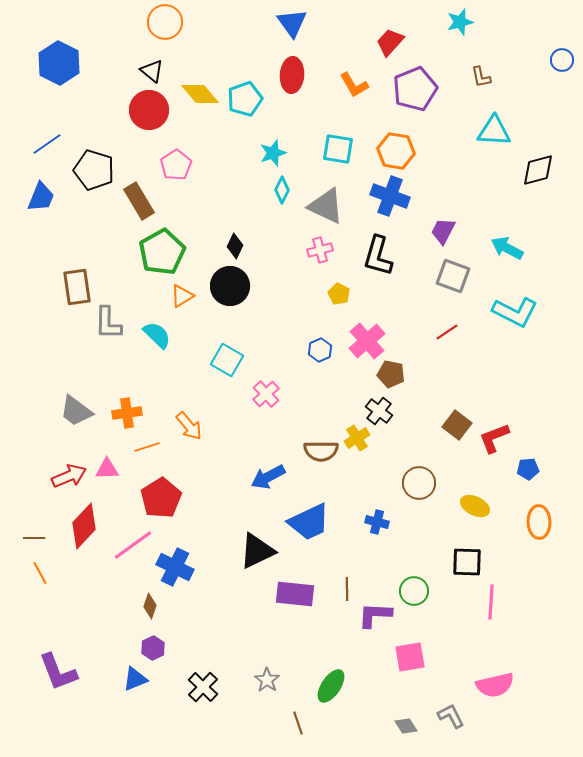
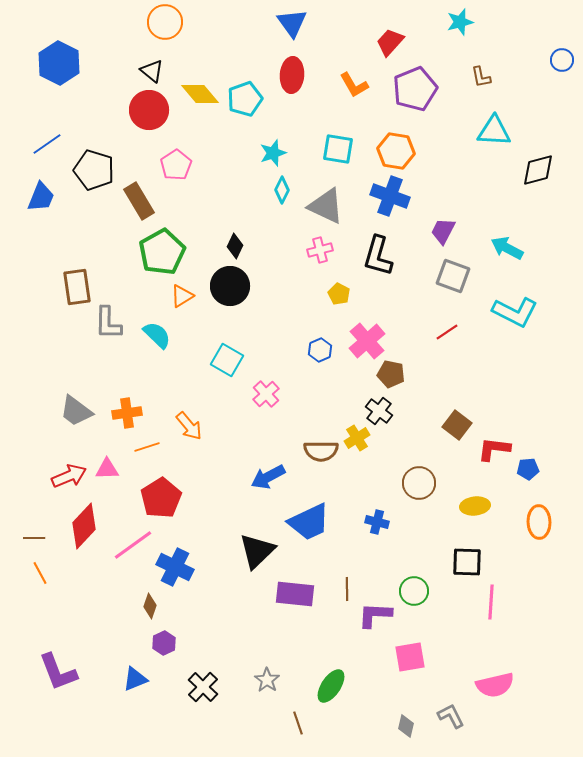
red L-shape at (494, 438): moved 11 px down; rotated 28 degrees clockwise
yellow ellipse at (475, 506): rotated 32 degrees counterclockwise
black triangle at (257, 551): rotated 18 degrees counterclockwise
purple hexagon at (153, 648): moved 11 px right, 5 px up
gray diamond at (406, 726): rotated 45 degrees clockwise
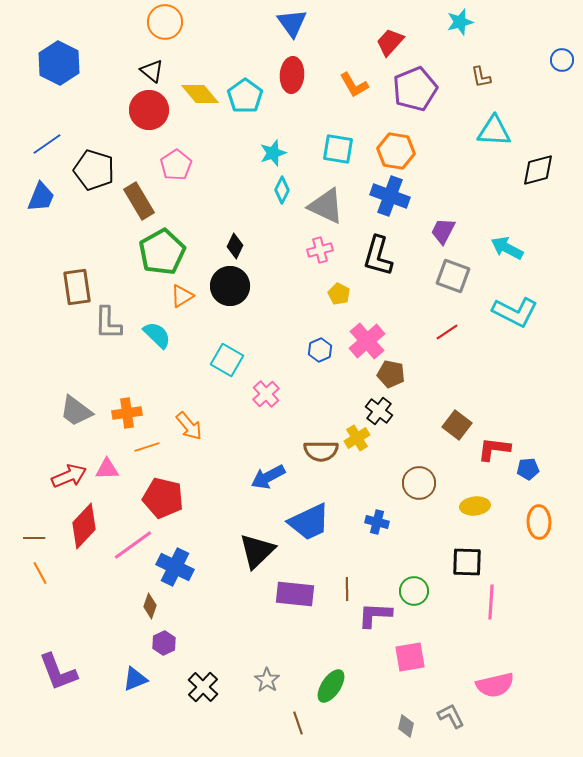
cyan pentagon at (245, 99): moved 3 px up; rotated 16 degrees counterclockwise
red pentagon at (161, 498): moved 2 px right; rotated 27 degrees counterclockwise
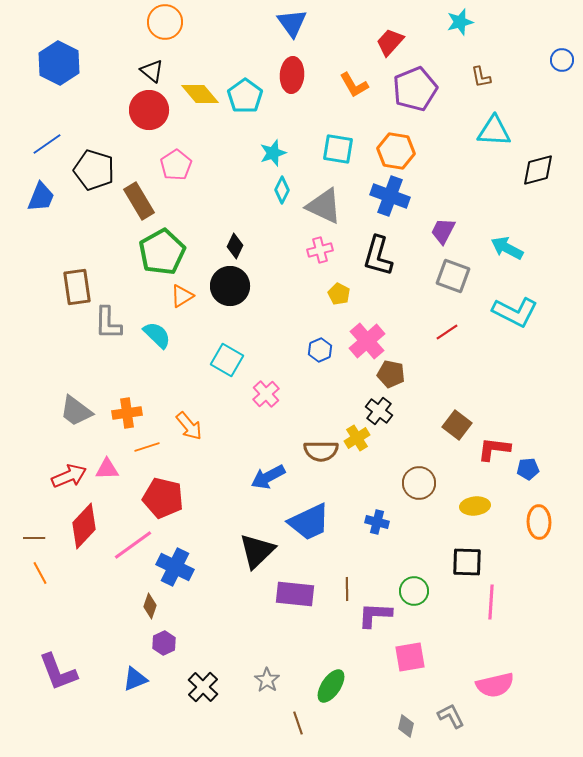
gray triangle at (326, 206): moved 2 px left
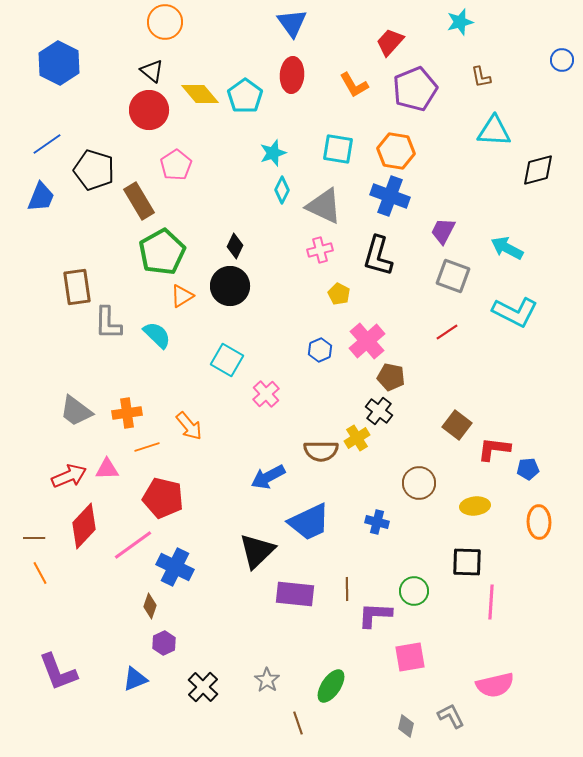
brown pentagon at (391, 374): moved 3 px down
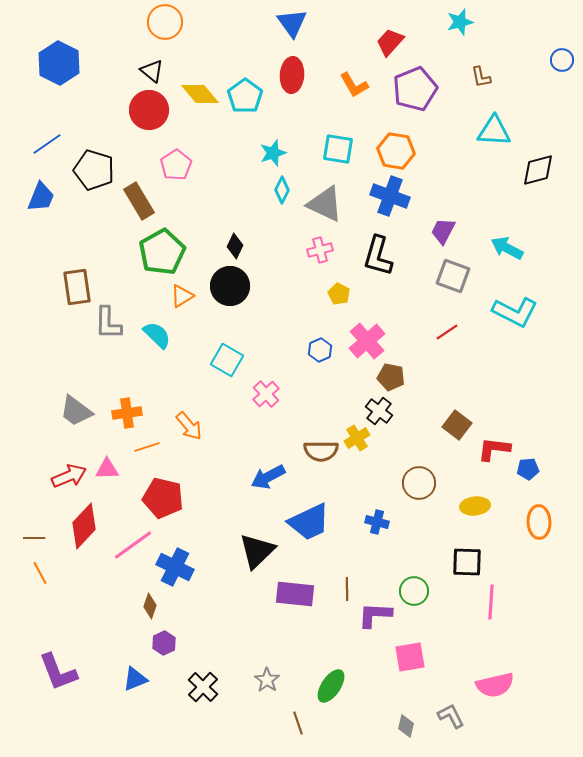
gray triangle at (324, 206): moved 1 px right, 2 px up
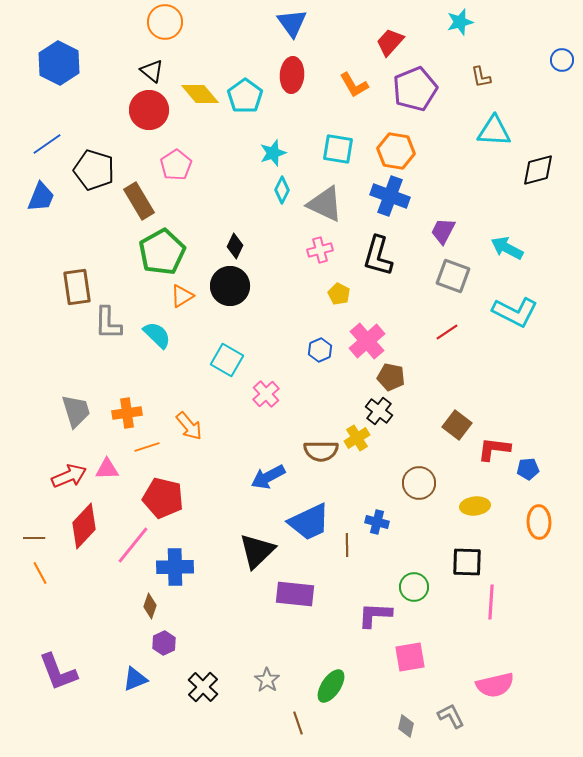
gray trapezoid at (76, 411): rotated 144 degrees counterclockwise
pink line at (133, 545): rotated 15 degrees counterclockwise
blue cross at (175, 567): rotated 27 degrees counterclockwise
brown line at (347, 589): moved 44 px up
green circle at (414, 591): moved 4 px up
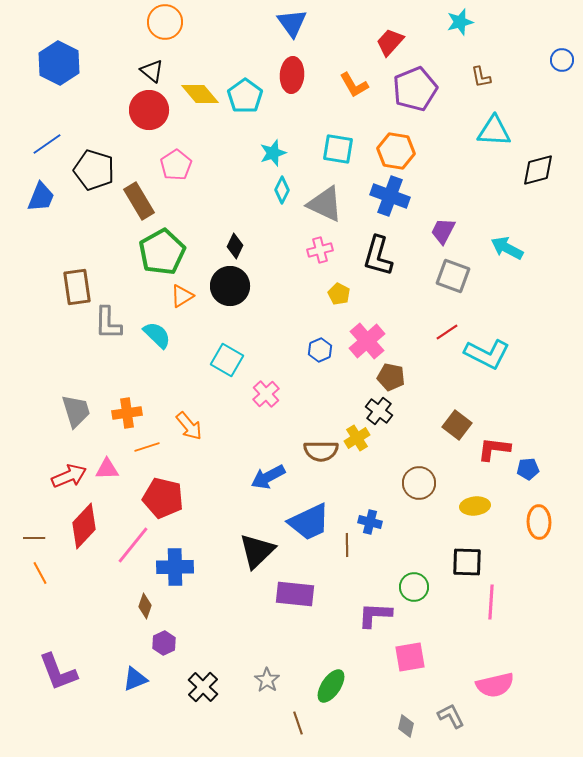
cyan L-shape at (515, 312): moved 28 px left, 42 px down
blue cross at (377, 522): moved 7 px left
brown diamond at (150, 606): moved 5 px left
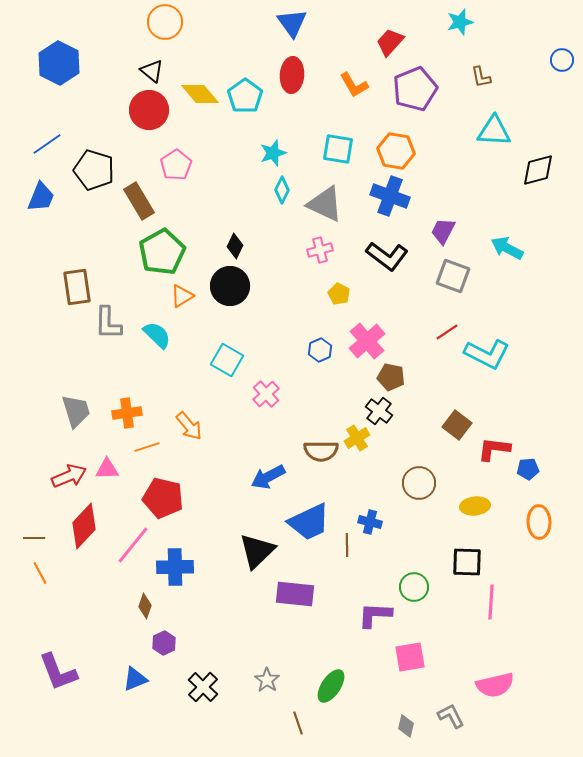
black L-shape at (378, 256): moved 9 px right; rotated 69 degrees counterclockwise
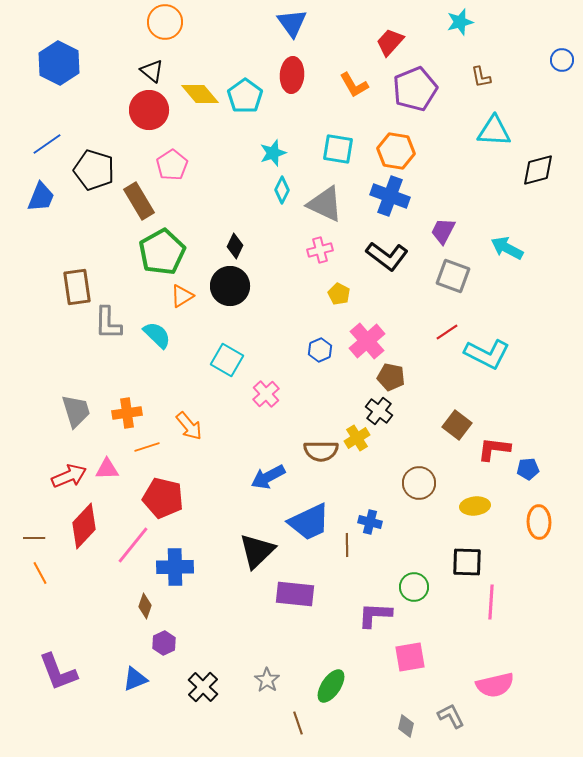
pink pentagon at (176, 165): moved 4 px left
